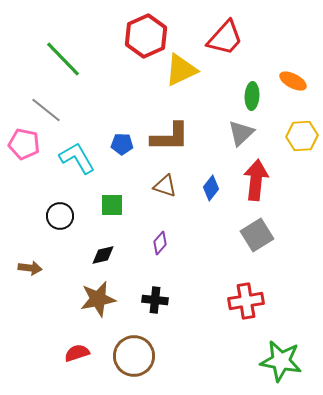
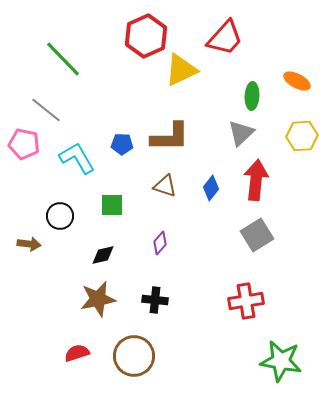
orange ellipse: moved 4 px right
brown arrow: moved 1 px left, 24 px up
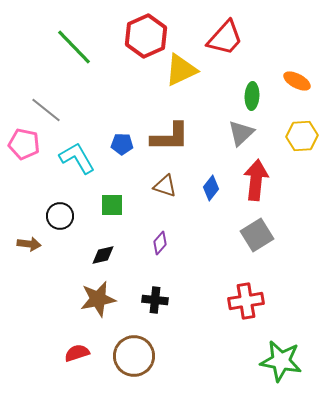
green line: moved 11 px right, 12 px up
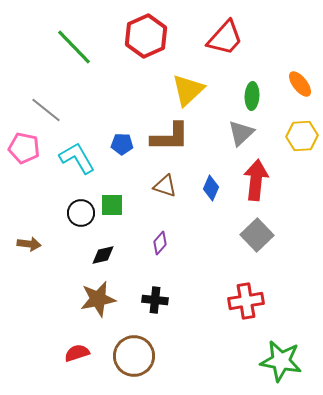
yellow triangle: moved 7 px right, 20 px down; rotated 18 degrees counterclockwise
orange ellipse: moved 3 px right, 3 px down; rotated 24 degrees clockwise
pink pentagon: moved 4 px down
blue diamond: rotated 15 degrees counterclockwise
black circle: moved 21 px right, 3 px up
gray square: rotated 12 degrees counterclockwise
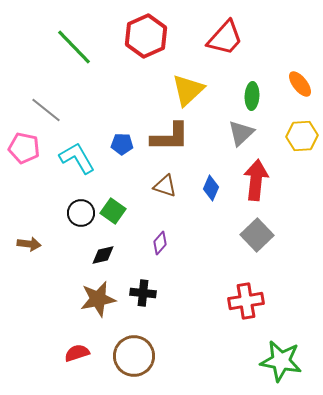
green square: moved 1 px right, 6 px down; rotated 35 degrees clockwise
black cross: moved 12 px left, 7 px up
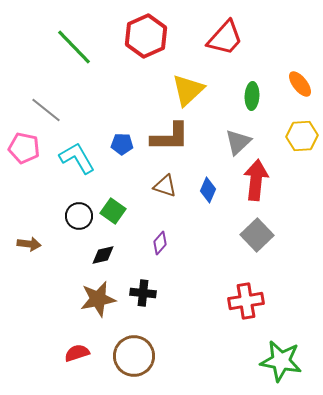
gray triangle: moved 3 px left, 9 px down
blue diamond: moved 3 px left, 2 px down
black circle: moved 2 px left, 3 px down
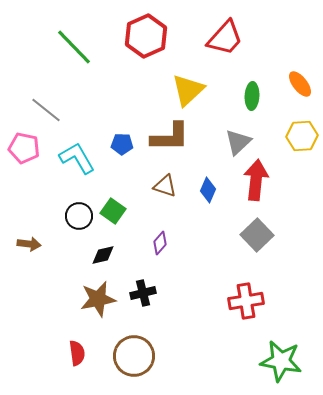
black cross: rotated 20 degrees counterclockwise
red semicircle: rotated 100 degrees clockwise
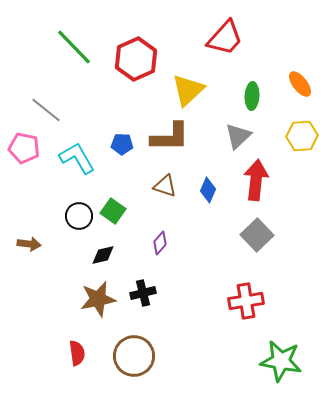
red hexagon: moved 10 px left, 23 px down
gray triangle: moved 6 px up
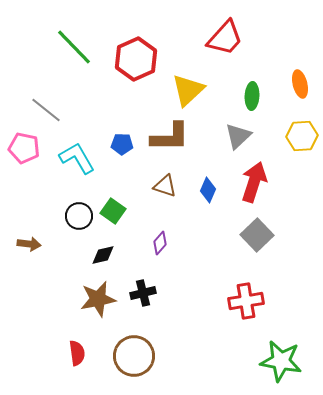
orange ellipse: rotated 24 degrees clockwise
red arrow: moved 2 px left, 2 px down; rotated 12 degrees clockwise
